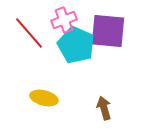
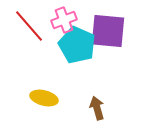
red line: moved 7 px up
cyan pentagon: moved 1 px right
brown arrow: moved 7 px left
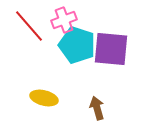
purple square: moved 3 px right, 18 px down
cyan pentagon: rotated 6 degrees counterclockwise
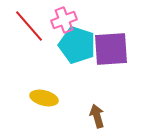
purple square: rotated 9 degrees counterclockwise
brown arrow: moved 8 px down
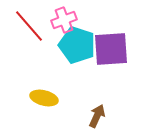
brown arrow: rotated 40 degrees clockwise
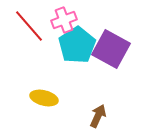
cyan pentagon: rotated 21 degrees clockwise
purple square: rotated 33 degrees clockwise
brown arrow: moved 1 px right
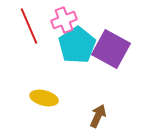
red line: rotated 18 degrees clockwise
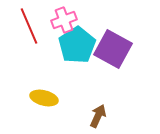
purple square: moved 2 px right
